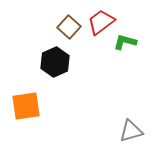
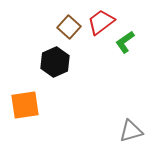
green L-shape: rotated 50 degrees counterclockwise
orange square: moved 1 px left, 1 px up
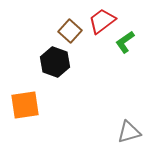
red trapezoid: moved 1 px right, 1 px up
brown square: moved 1 px right, 4 px down
black hexagon: rotated 16 degrees counterclockwise
gray triangle: moved 2 px left, 1 px down
